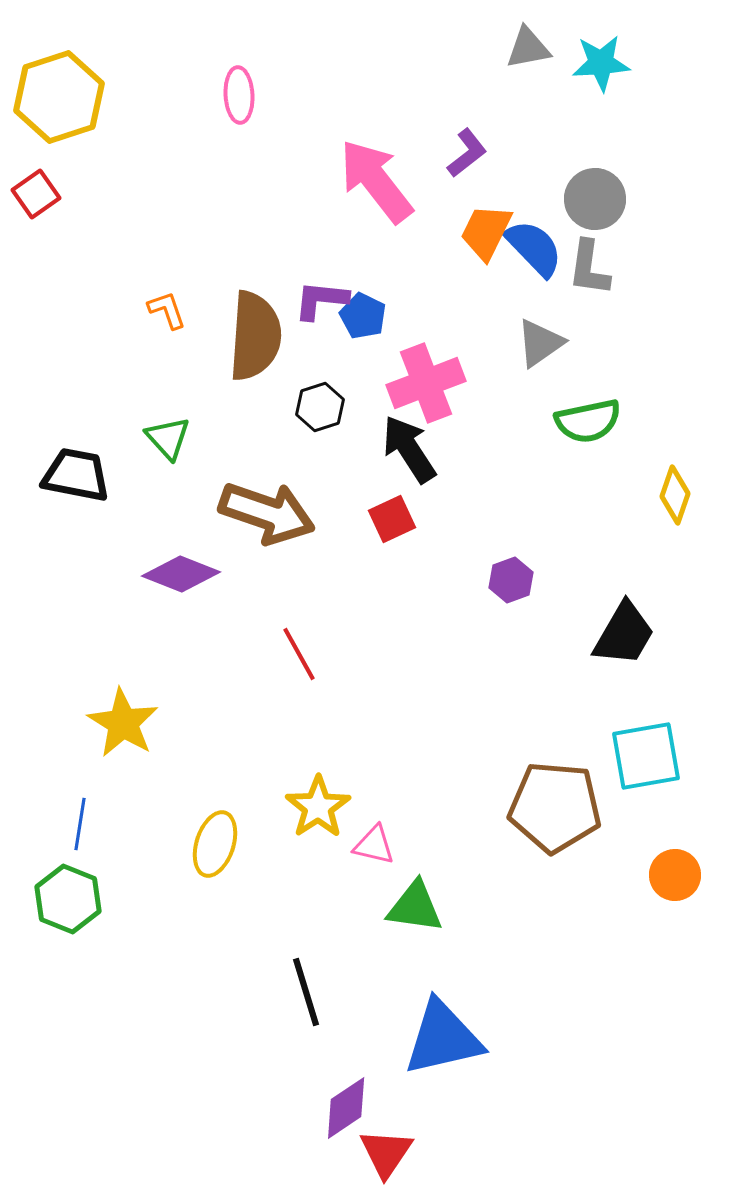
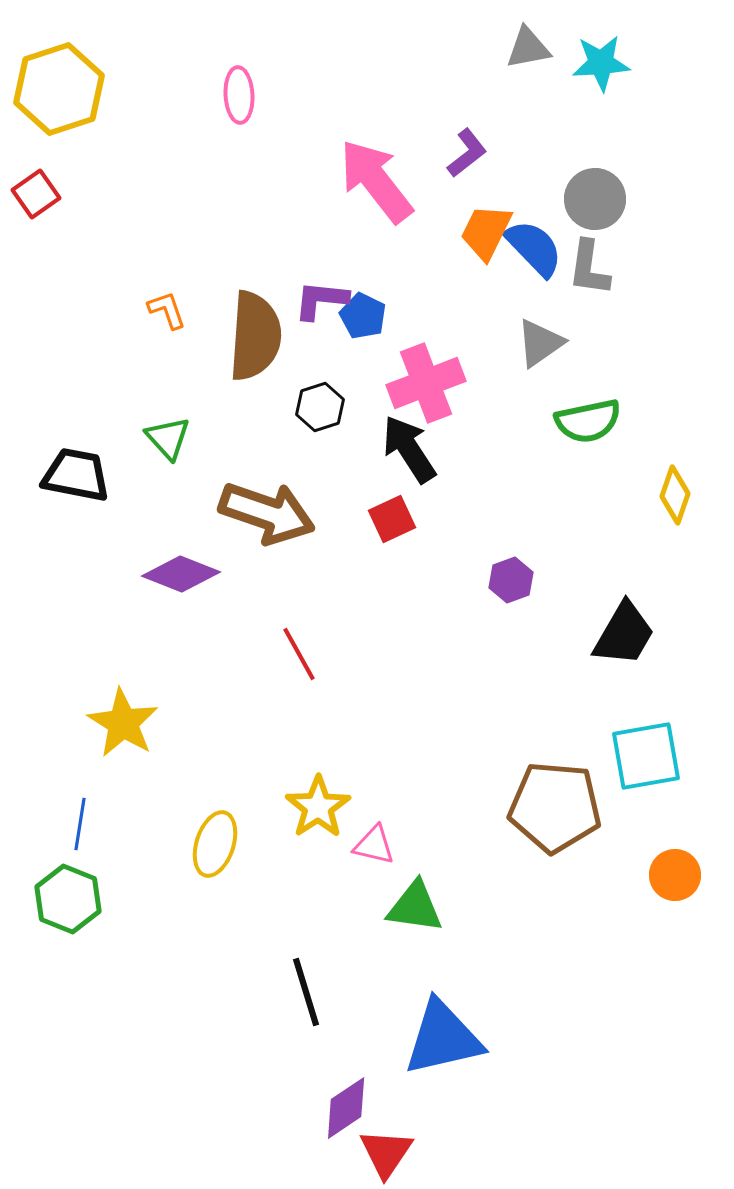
yellow hexagon at (59, 97): moved 8 px up
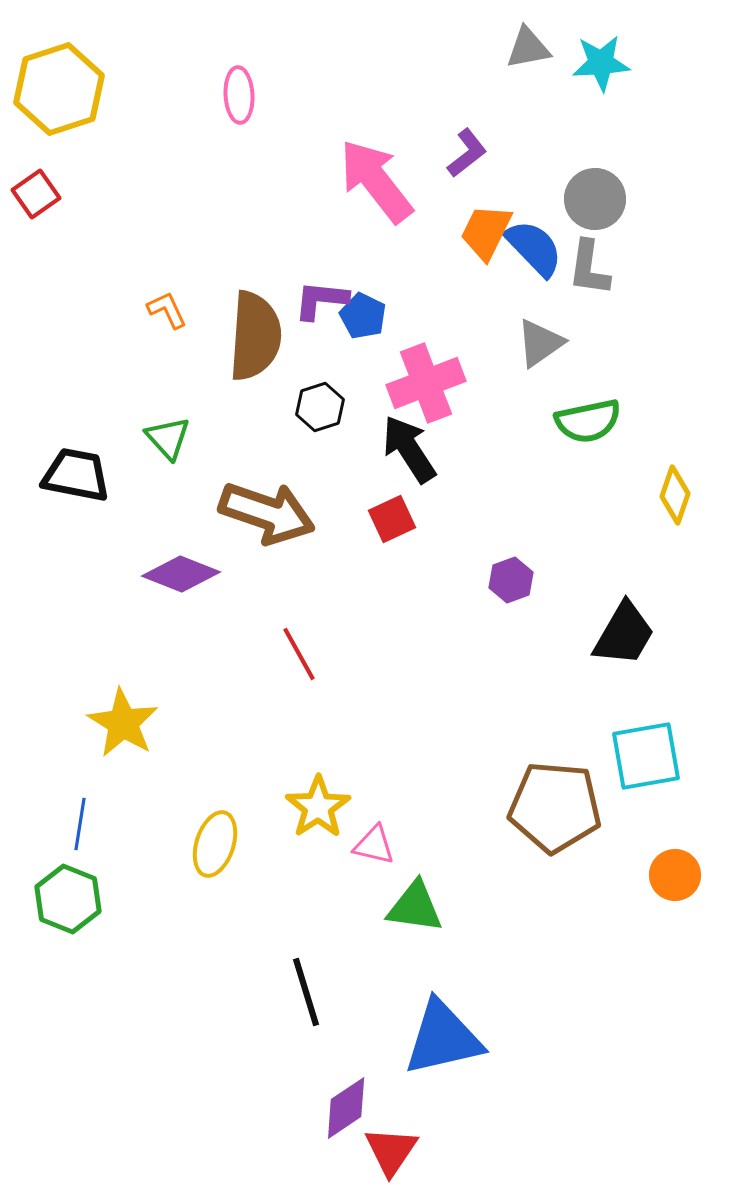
orange L-shape at (167, 310): rotated 6 degrees counterclockwise
red triangle at (386, 1153): moved 5 px right, 2 px up
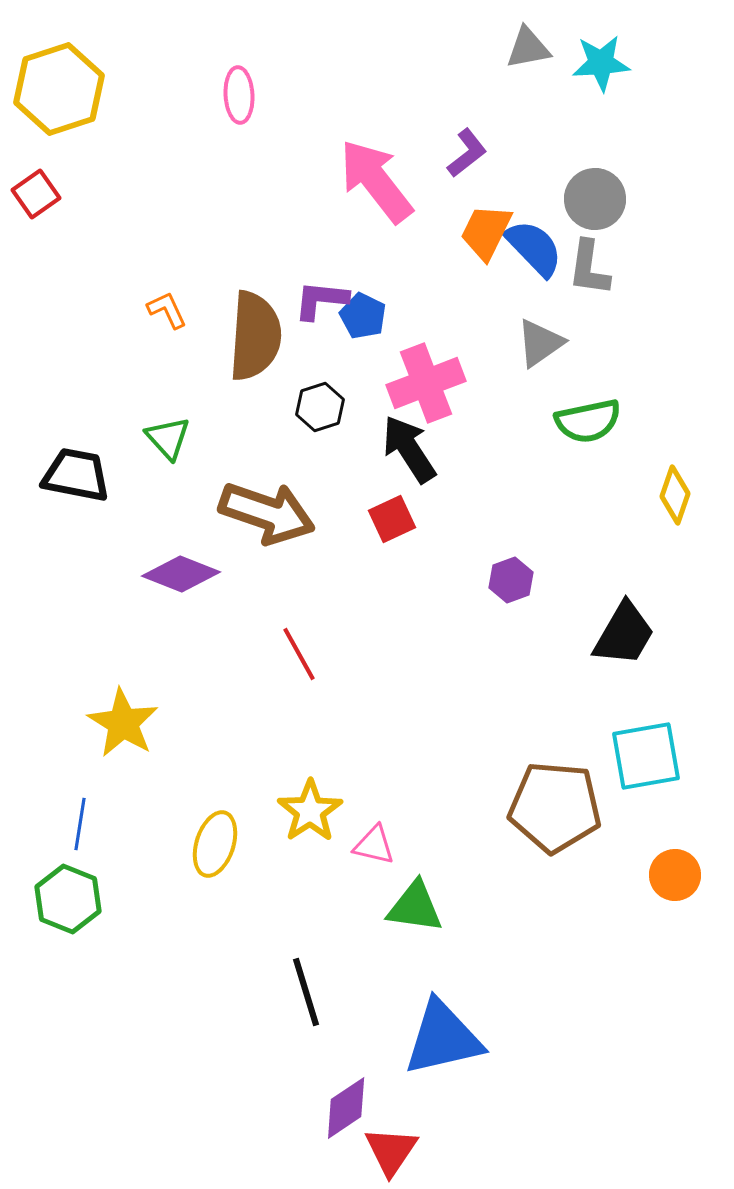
yellow star at (318, 807): moved 8 px left, 4 px down
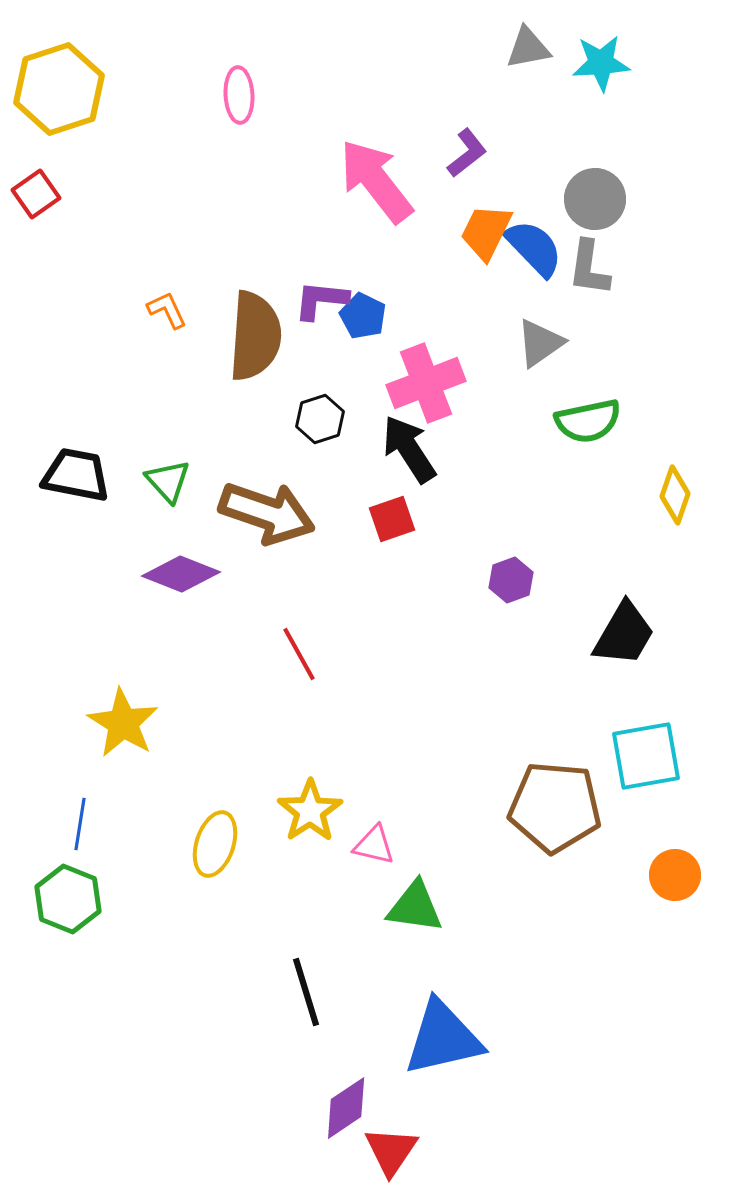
black hexagon at (320, 407): moved 12 px down
green triangle at (168, 438): moved 43 px down
red square at (392, 519): rotated 6 degrees clockwise
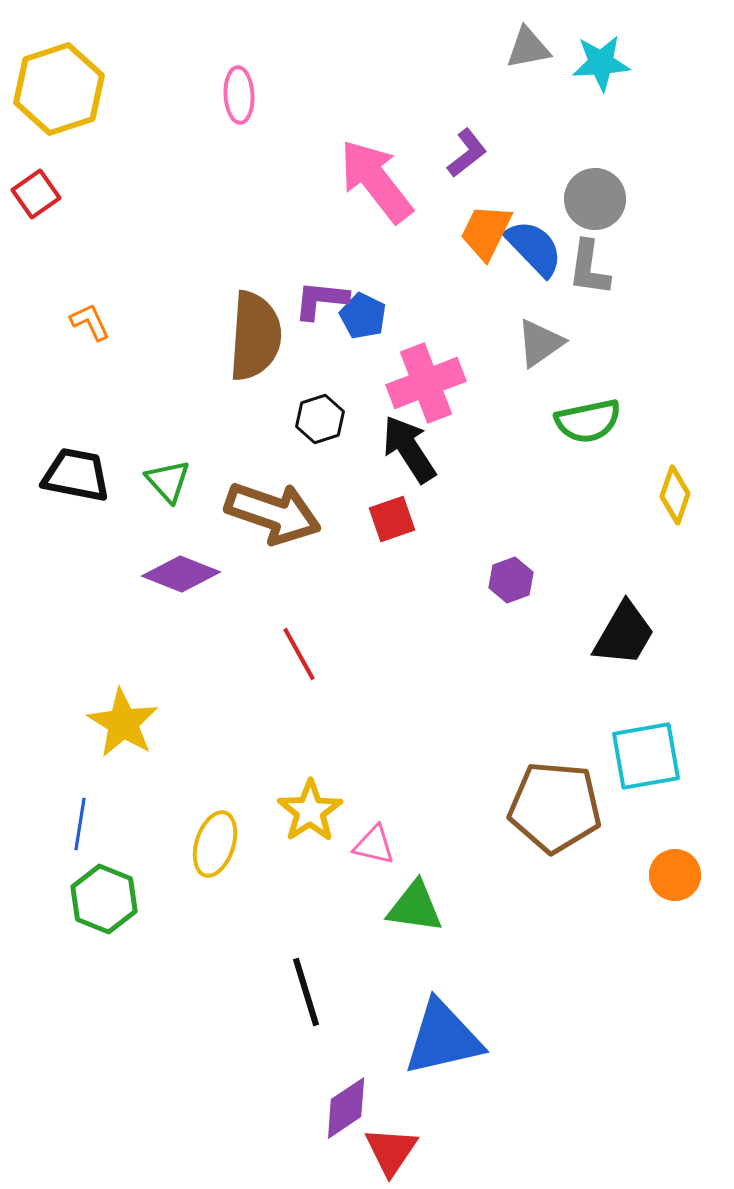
orange L-shape at (167, 310): moved 77 px left, 12 px down
brown arrow at (267, 513): moved 6 px right
green hexagon at (68, 899): moved 36 px right
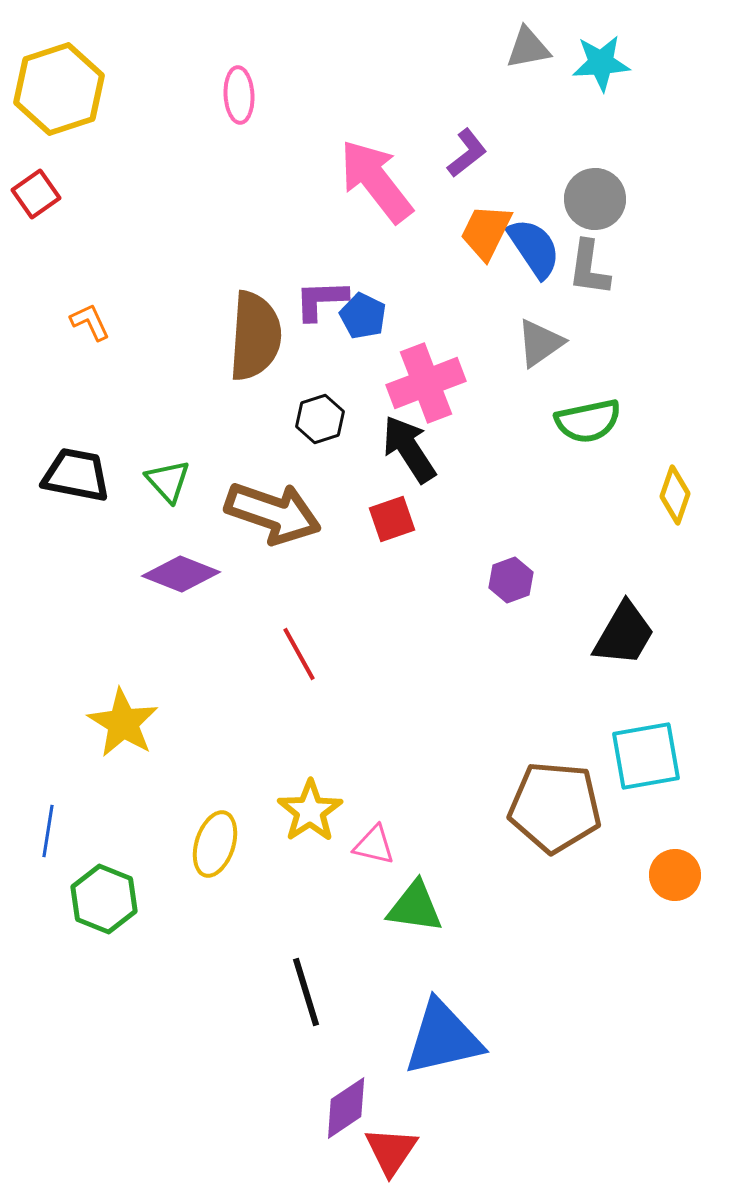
blue semicircle at (534, 248): rotated 10 degrees clockwise
purple L-shape at (321, 300): rotated 8 degrees counterclockwise
blue line at (80, 824): moved 32 px left, 7 px down
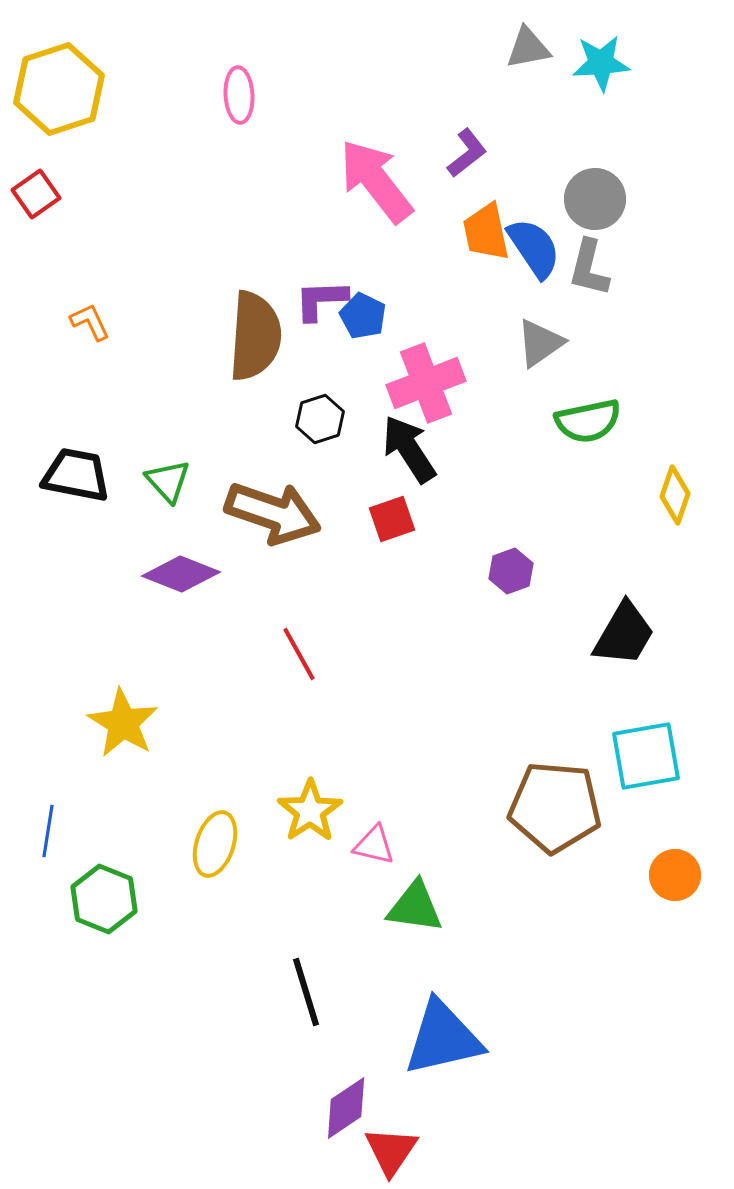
orange trapezoid at (486, 232): rotated 38 degrees counterclockwise
gray L-shape at (589, 268): rotated 6 degrees clockwise
purple hexagon at (511, 580): moved 9 px up
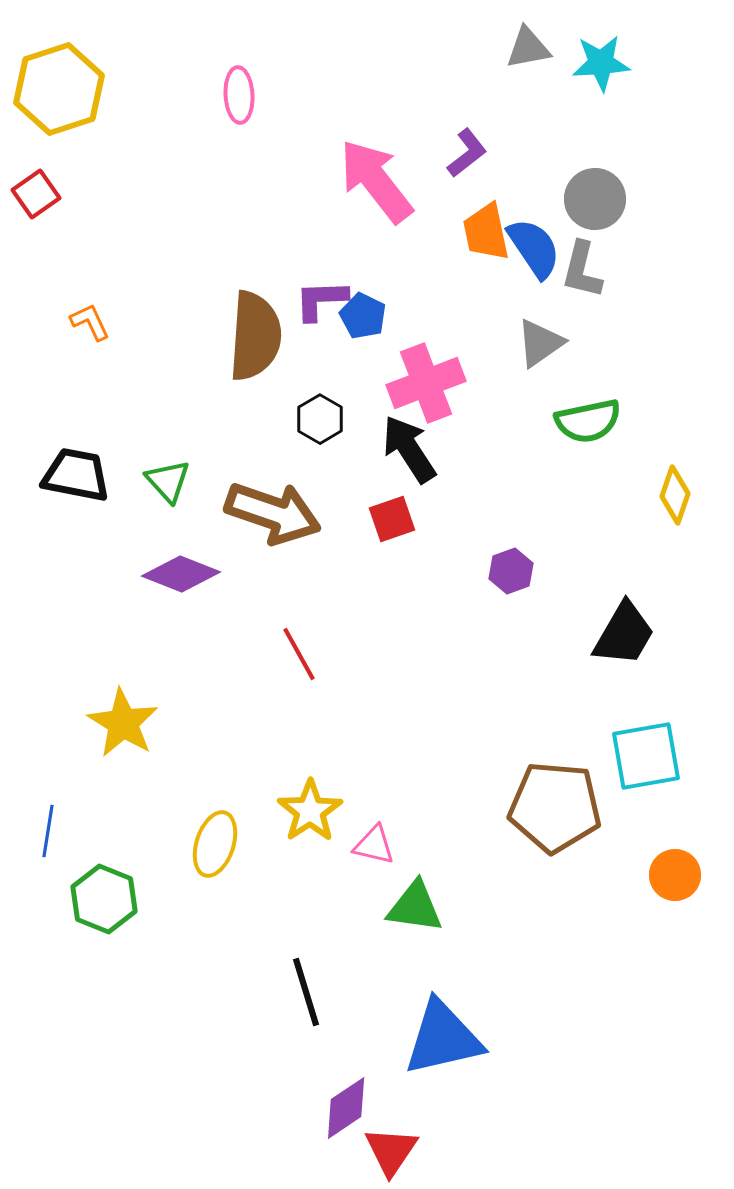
gray L-shape at (589, 268): moved 7 px left, 2 px down
black hexagon at (320, 419): rotated 12 degrees counterclockwise
